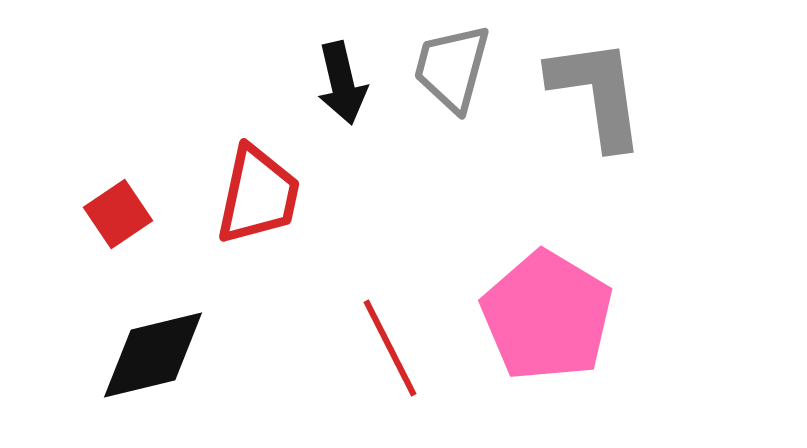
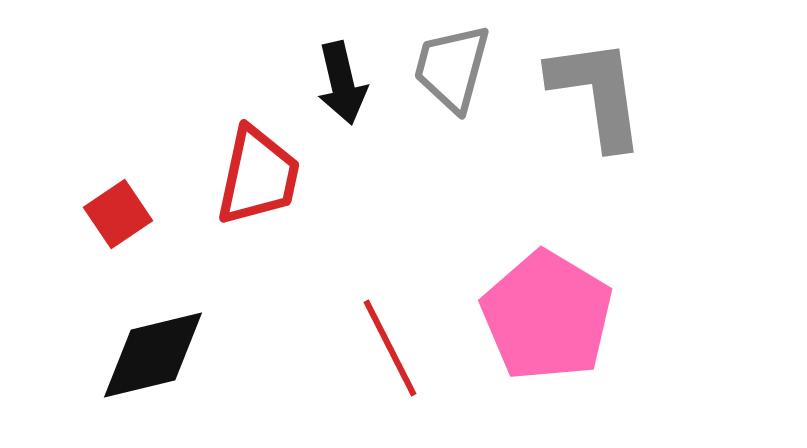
red trapezoid: moved 19 px up
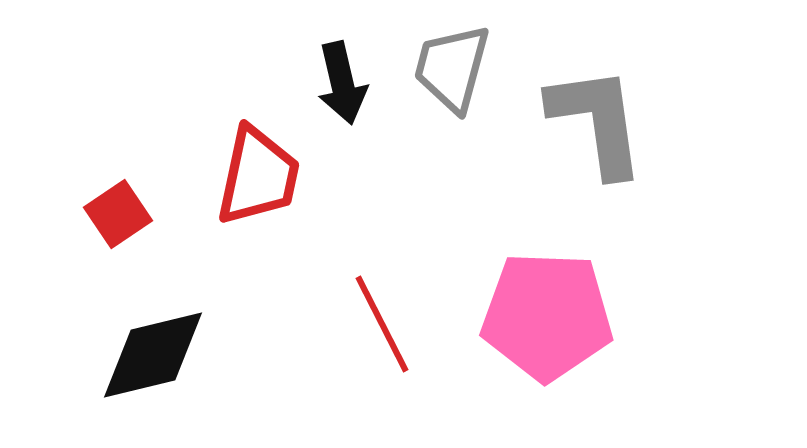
gray L-shape: moved 28 px down
pink pentagon: rotated 29 degrees counterclockwise
red line: moved 8 px left, 24 px up
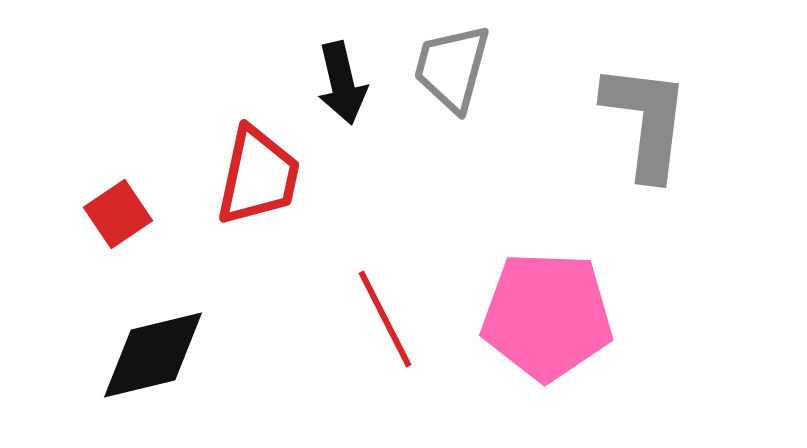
gray L-shape: moved 49 px right; rotated 15 degrees clockwise
red line: moved 3 px right, 5 px up
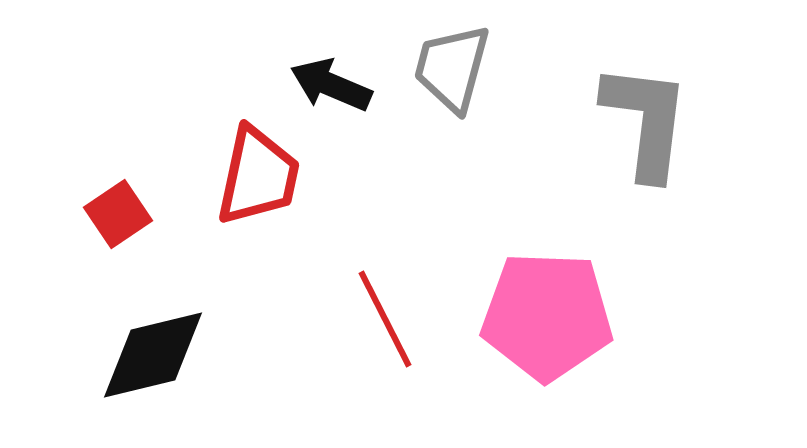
black arrow: moved 11 px left, 2 px down; rotated 126 degrees clockwise
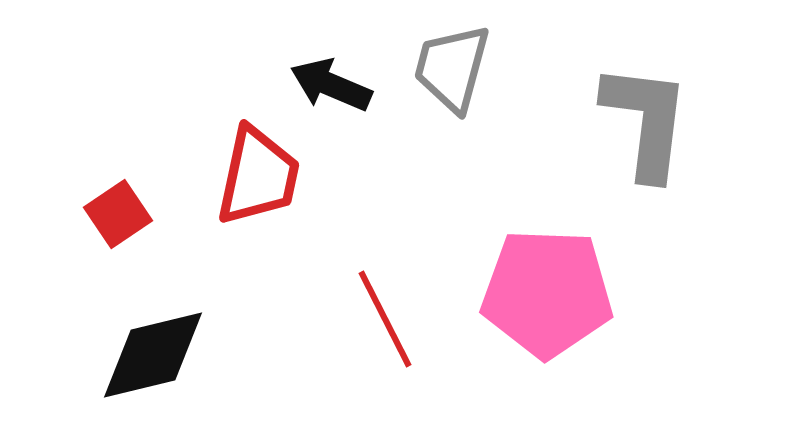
pink pentagon: moved 23 px up
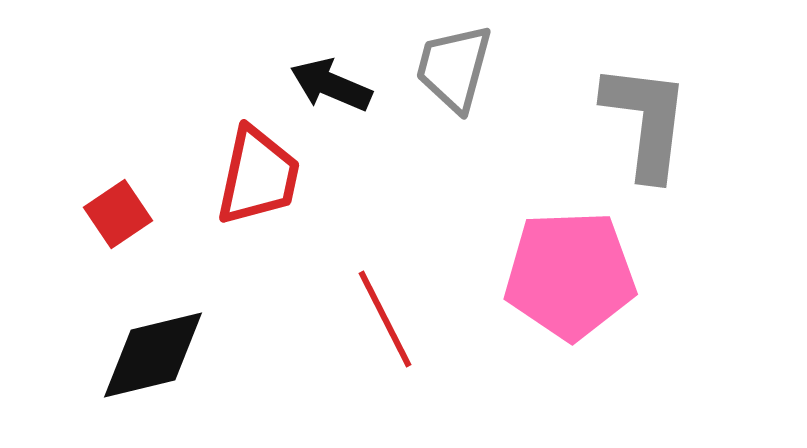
gray trapezoid: moved 2 px right
pink pentagon: moved 23 px right, 18 px up; rotated 4 degrees counterclockwise
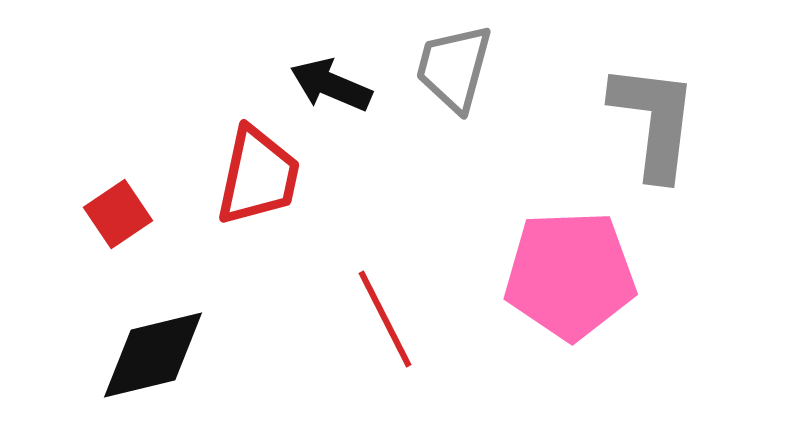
gray L-shape: moved 8 px right
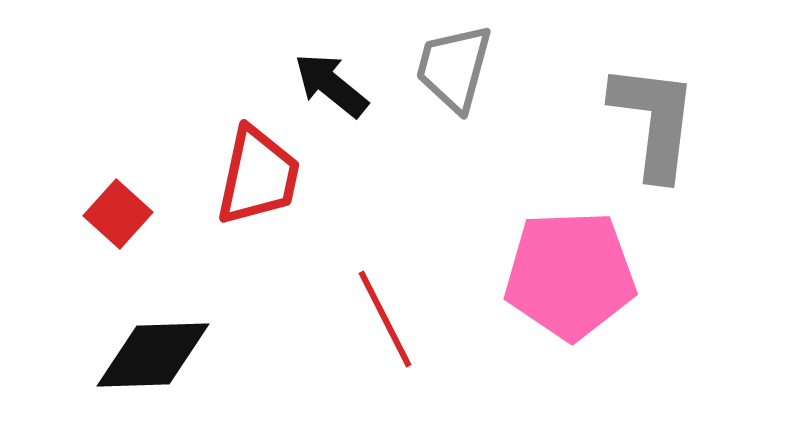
black arrow: rotated 16 degrees clockwise
red square: rotated 14 degrees counterclockwise
black diamond: rotated 12 degrees clockwise
